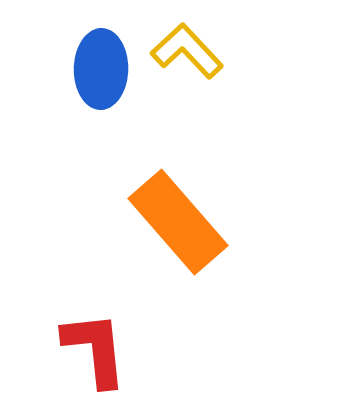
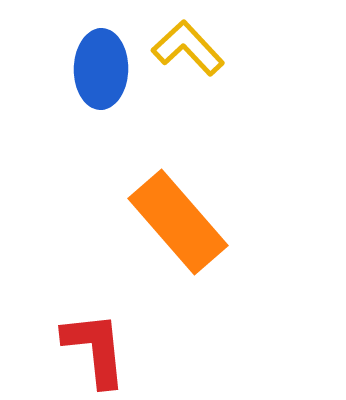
yellow L-shape: moved 1 px right, 3 px up
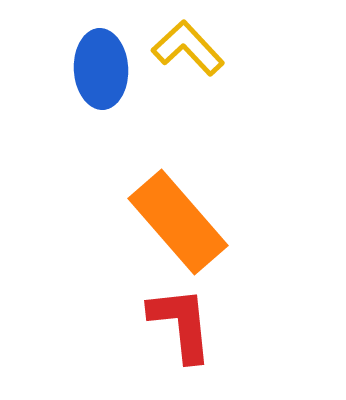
blue ellipse: rotated 4 degrees counterclockwise
red L-shape: moved 86 px right, 25 px up
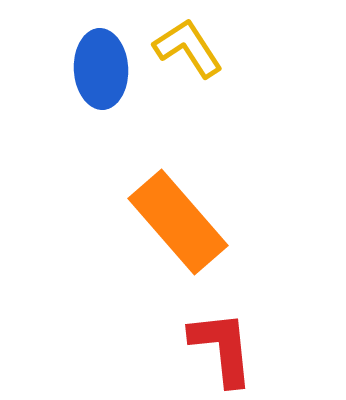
yellow L-shape: rotated 10 degrees clockwise
red L-shape: moved 41 px right, 24 px down
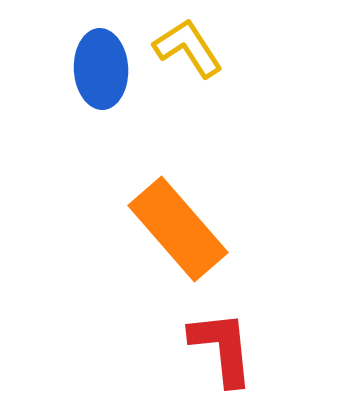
orange rectangle: moved 7 px down
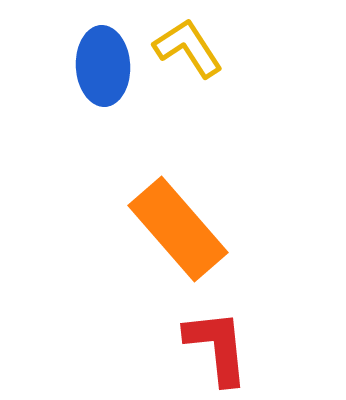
blue ellipse: moved 2 px right, 3 px up
red L-shape: moved 5 px left, 1 px up
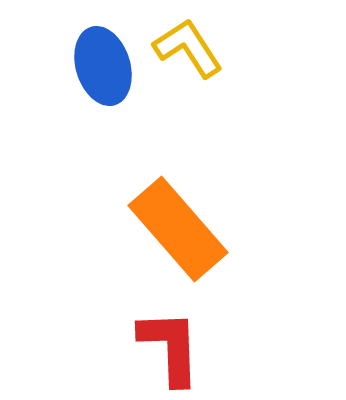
blue ellipse: rotated 14 degrees counterclockwise
red L-shape: moved 47 px left; rotated 4 degrees clockwise
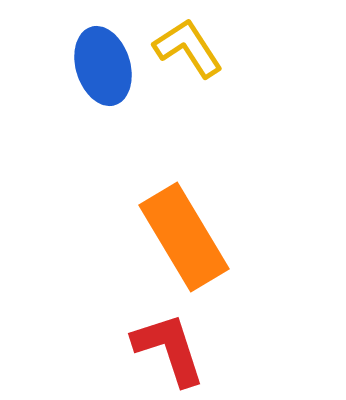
orange rectangle: moved 6 px right, 8 px down; rotated 10 degrees clockwise
red L-shape: moved 1 px left, 2 px down; rotated 16 degrees counterclockwise
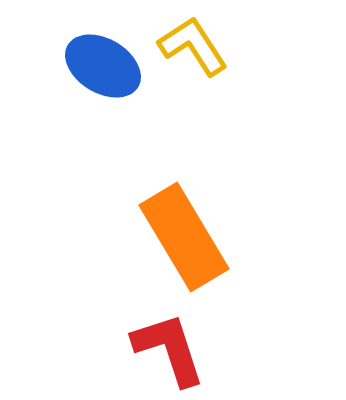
yellow L-shape: moved 5 px right, 2 px up
blue ellipse: rotated 42 degrees counterclockwise
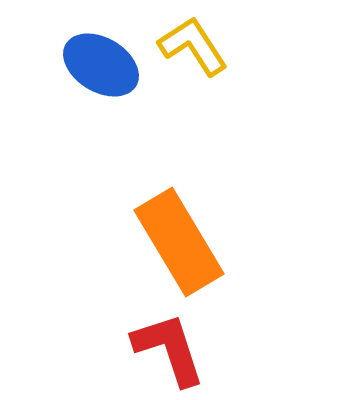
blue ellipse: moved 2 px left, 1 px up
orange rectangle: moved 5 px left, 5 px down
